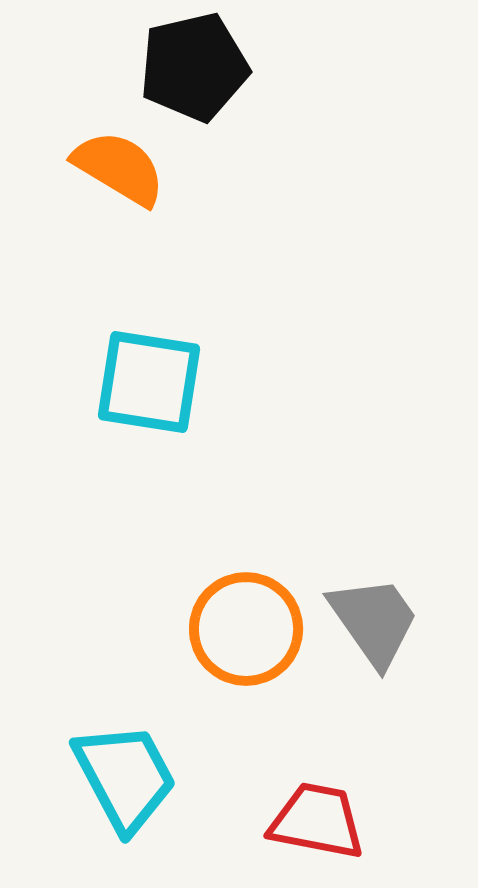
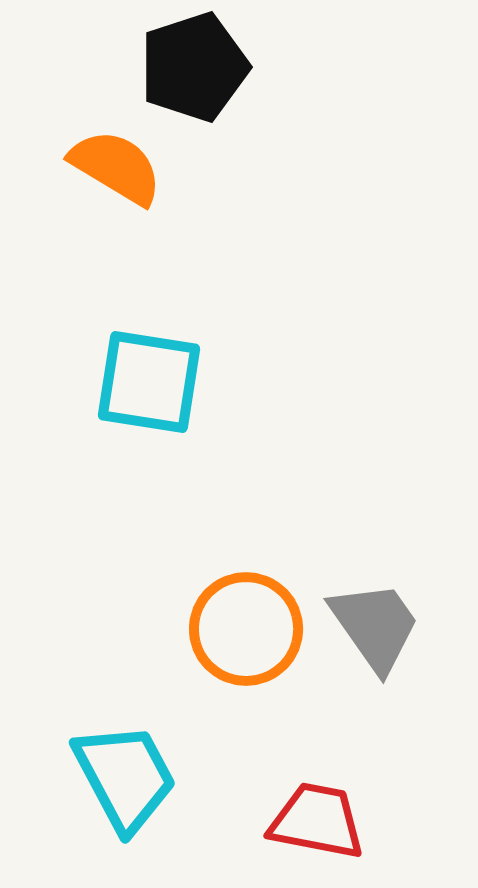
black pentagon: rotated 5 degrees counterclockwise
orange semicircle: moved 3 px left, 1 px up
gray trapezoid: moved 1 px right, 5 px down
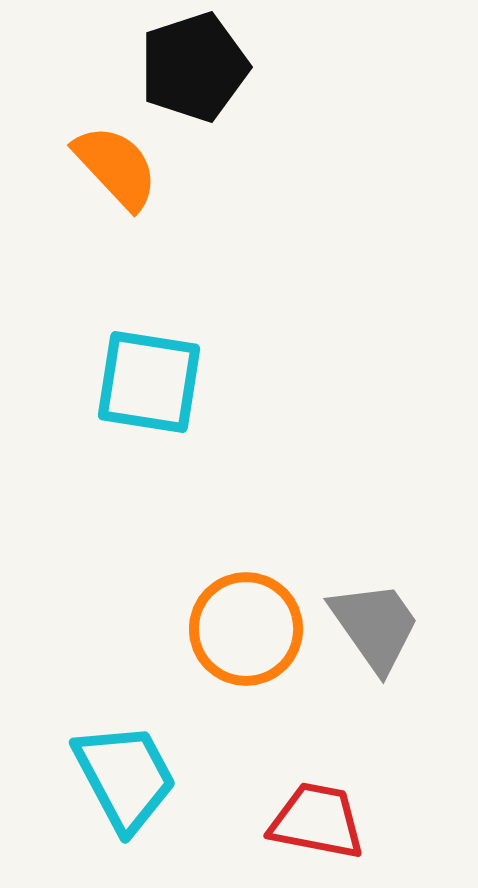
orange semicircle: rotated 16 degrees clockwise
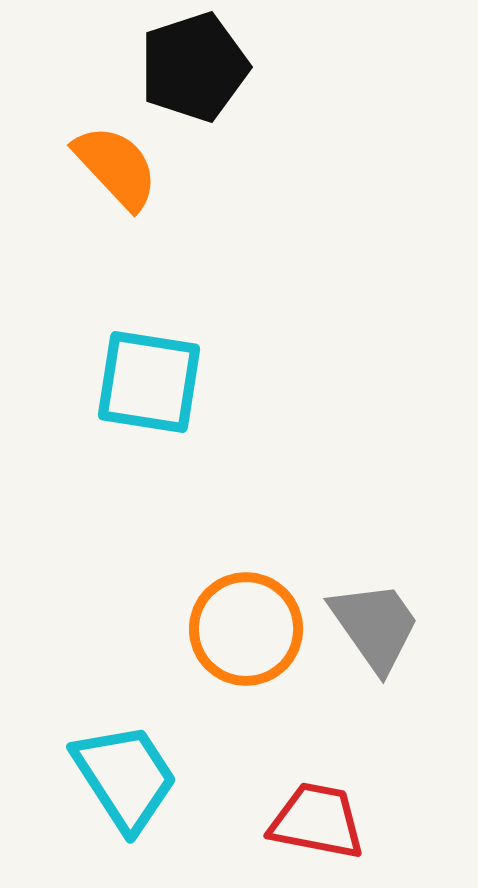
cyan trapezoid: rotated 5 degrees counterclockwise
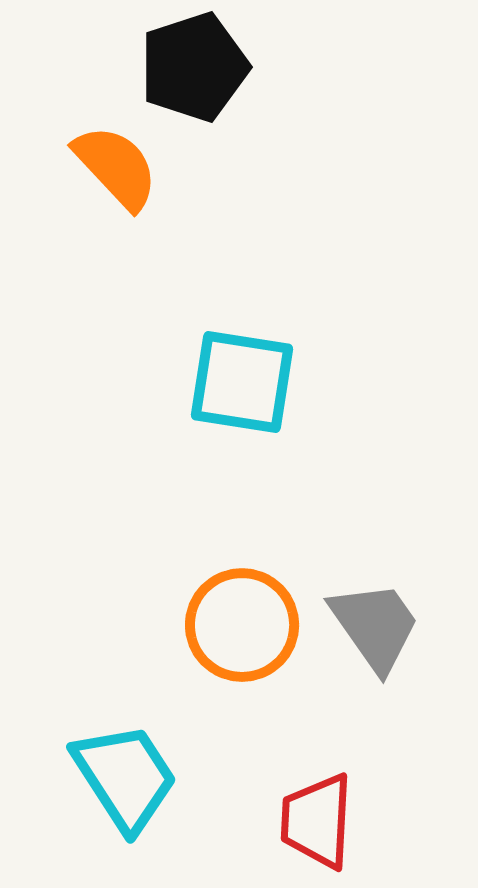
cyan square: moved 93 px right
orange circle: moved 4 px left, 4 px up
red trapezoid: rotated 98 degrees counterclockwise
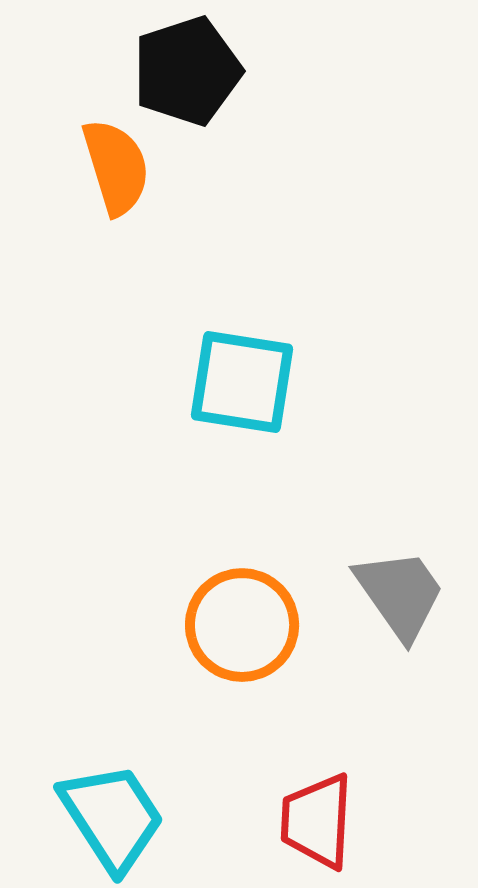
black pentagon: moved 7 px left, 4 px down
orange semicircle: rotated 26 degrees clockwise
gray trapezoid: moved 25 px right, 32 px up
cyan trapezoid: moved 13 px left, 40 px down
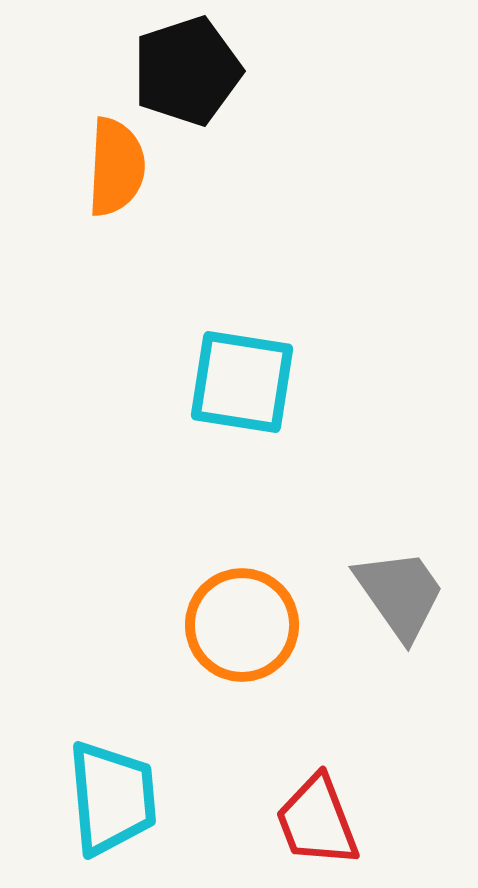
orange semicircle: rotated 20 degrees clockwise
cyan trapezoid: moved 19 px up; rotated 28 degrees clockwise
red trapezoid: rotated 24 degrees counterclockwise
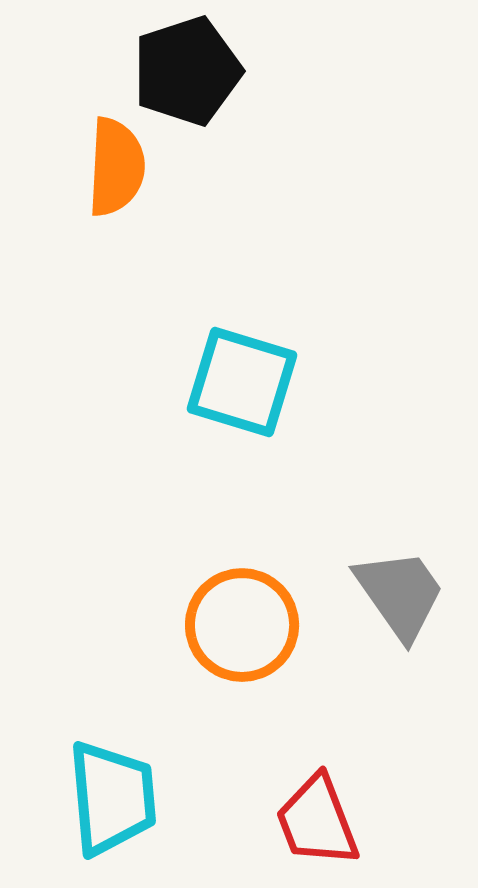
cyan square: rotated 8 degrees clockwise
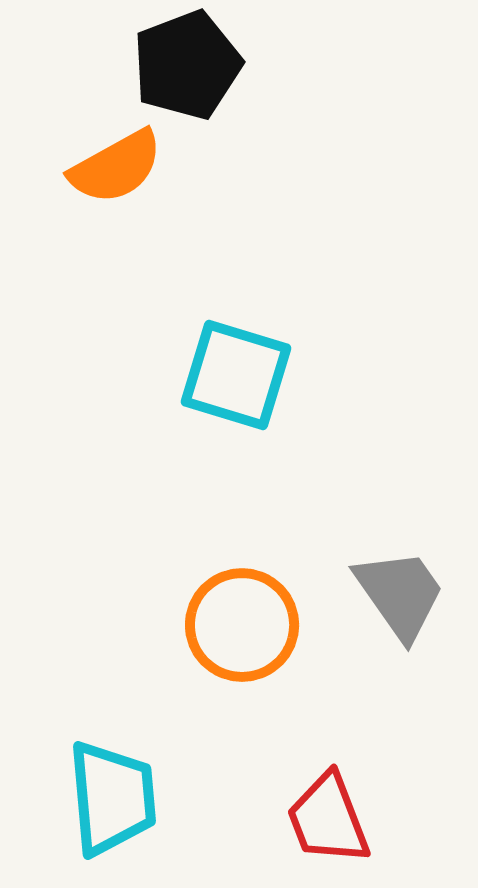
black pentagon: moved 6 px up; rotated 3 degrees counterclockwise
orange semicircle: rotated 58 degrees clockwise
cyan square: moved 6 px left, 7 px up
red trapezoid: moved 11 px right, 2 px up
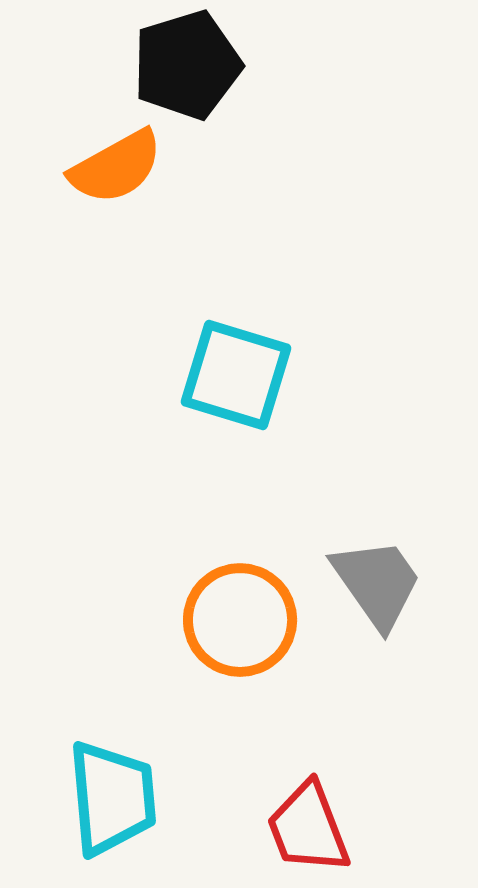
black pentagon: rotated 4 degrees clockwise
gray trapezoid: moved 23 px left, 11 px up
orange circle: moved 2 px left, 5 px up
red trapezoid: moved 20 px left, 9 px down
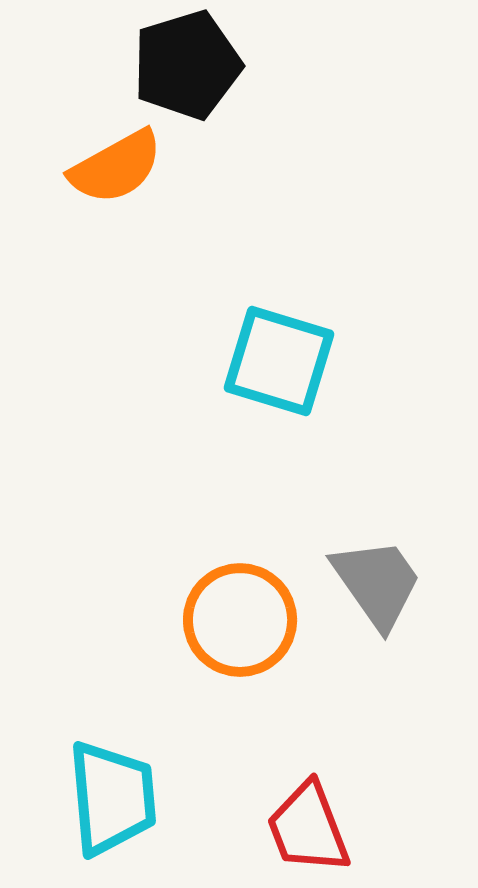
cyan square: moved 43 px right, 14 px up
